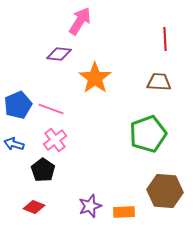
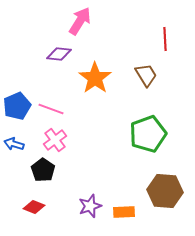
brown trapezoid: moved 13 px left, 7 px up; rotated 55 degrees clockwise
blue pentagon: moved 1 px left, 1 px down
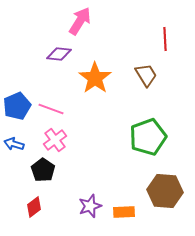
green pentagon: moved 3 px down
red diamond: rotated 60 degrees counterclockwise
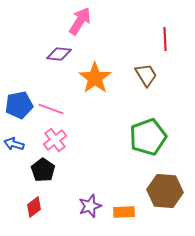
blue pentagon: moved 2 px right, 1 px up; rotated 12 degrees clockwise
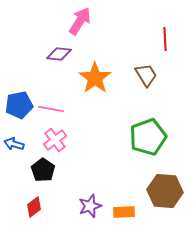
pink line: rotated 10 degrees counterclockwise
